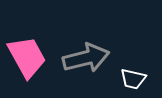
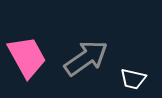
gray arrow: rotated 21 degrees counterclockwise
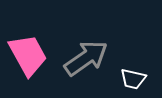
pink trapezoid: moved 1 px right, 2 px up
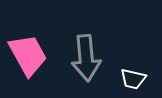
gray arrow: rotated 120 degrees clockwise
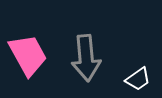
white trapezoid: moved 5 px right; rotated 48 degrees counterclockwise
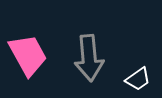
gray arrow: moved 3 px right
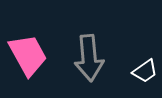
white trapezoid: moved 7 px right, 8 px up
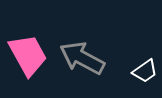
gray arrow: moved 7 px left; rotated 123 degrees clockwise
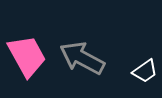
pink trapezoid: moved 1 px left, 1 px down
